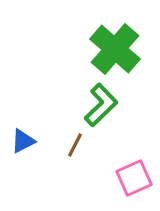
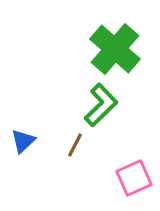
blue triangle: rotated 16 degrees counterclockwise
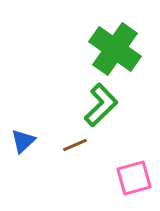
green cross: rotated 6 degrees counterclockwise
brown line: rotated 40 degrees clockwise
pink square: rotated 9 degrees clockwise
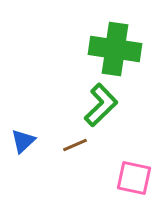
green cross: rotated 27 degrees counterclockwise
pink square: rotated 27 degrees clockwise
